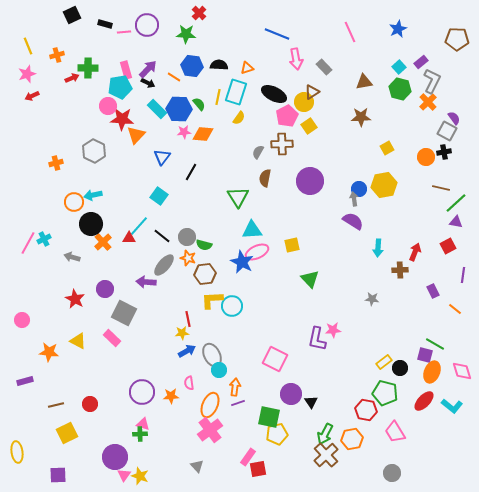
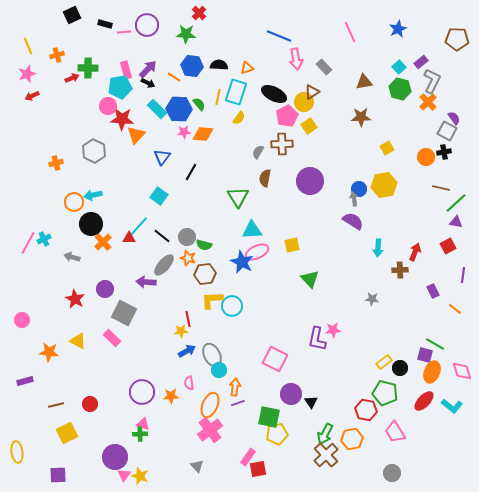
blue line at (277, 34): moved 2 px right, 2 px down
yellow star at (182, 333): moved 1 px left, 2 px up
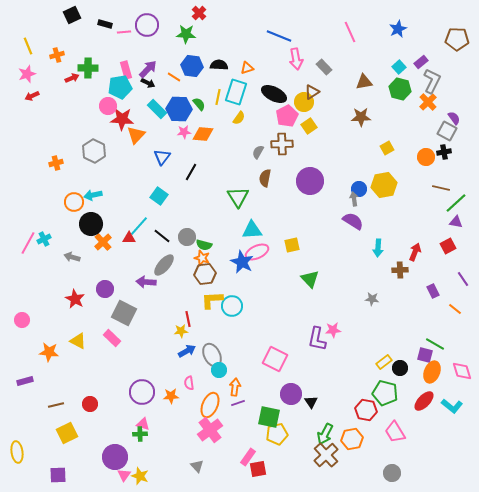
orange star at (188, 258): moved 14 px right
purple line at (463, 275): moved 4 px down; rotated 42 degrees counterclockwise
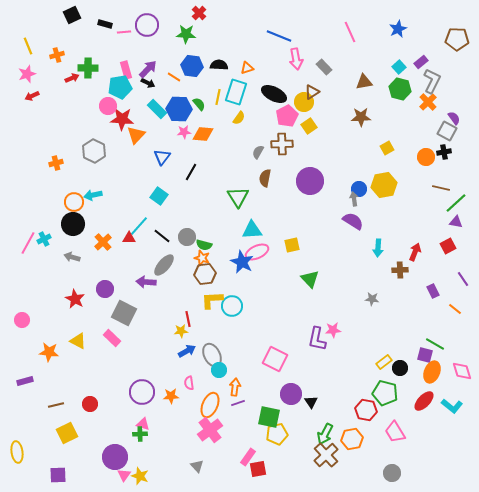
black circle at (91, 224): moved 18 px left
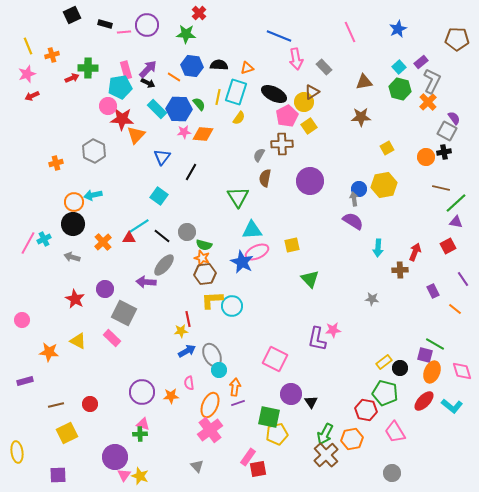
orange cross at (57, 55): moved 5 px left
gray semicircle at (258, 152): moved 1 px right, 3 px down
cyan line at (139, 226): rotated 15 degrees clockwise
gray circle at (187, 237): moved 5 px up
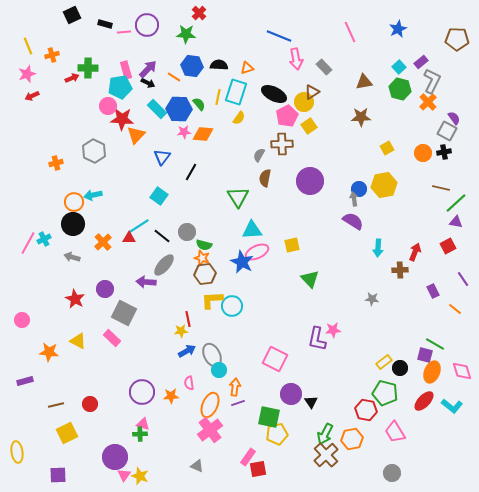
orange circle at (426, 157): moved 3 px left, 4 px up
gray triangle at (197, 466): rotated 24 degrees counterclockwise
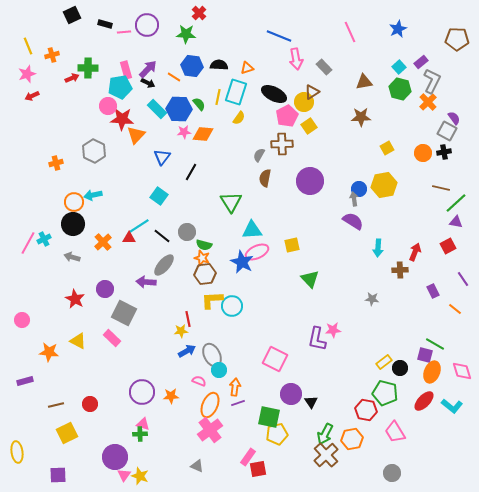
green triangle at (238, 197): moved 7 px left, 5 px down
pink semicircle at (189, 383): moved 10 px right, 2 px up; rotated 120 degrees clockwise
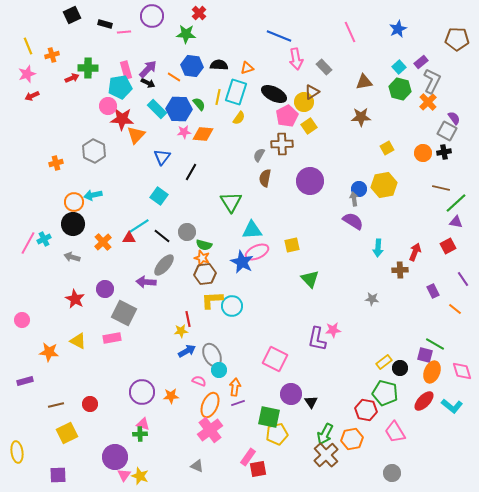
purple circle at (147, 25): moved 5 px right, 9 px up
pink rectangle at (112, 338): rotated 54 degrees counterclockwise
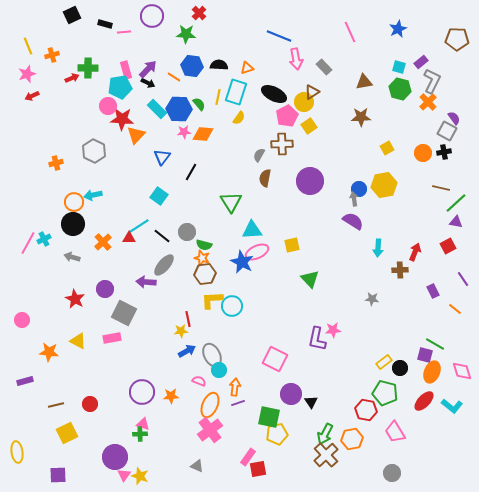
cyan square at (399, 67): rotated 32 degrees counterclockwise
